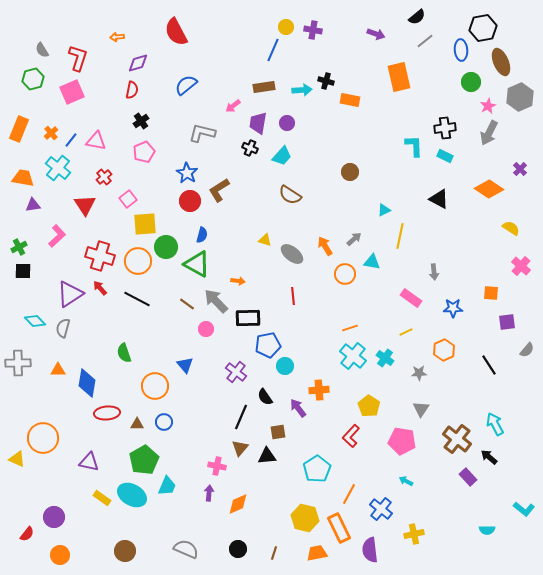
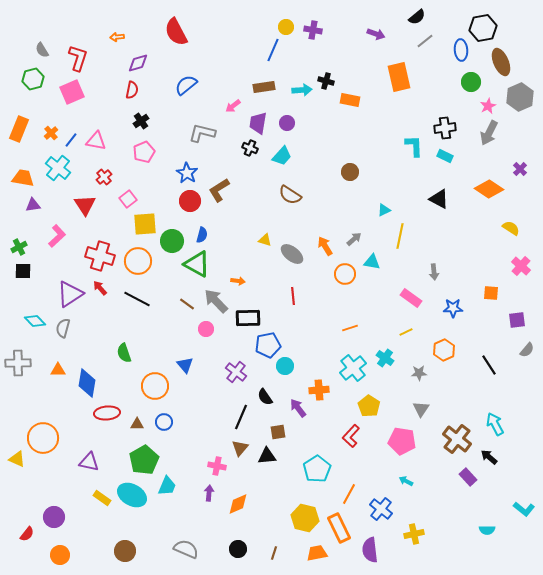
green circle at (166, 247): moved 6 px right, 6 px up
purple square at (507, 322): moved 10 px right, 2 px up
cyan cross at (353, 356): moved 12 px down; rotated 12 degrees clockwise
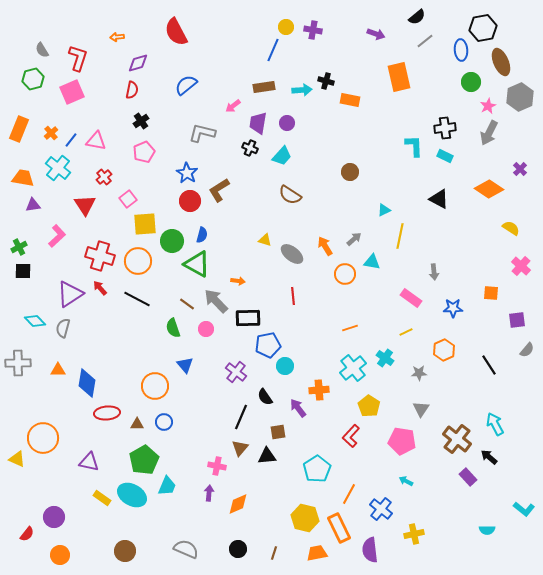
green semicircle at (124, 353): moved 49 px right, 25 px up
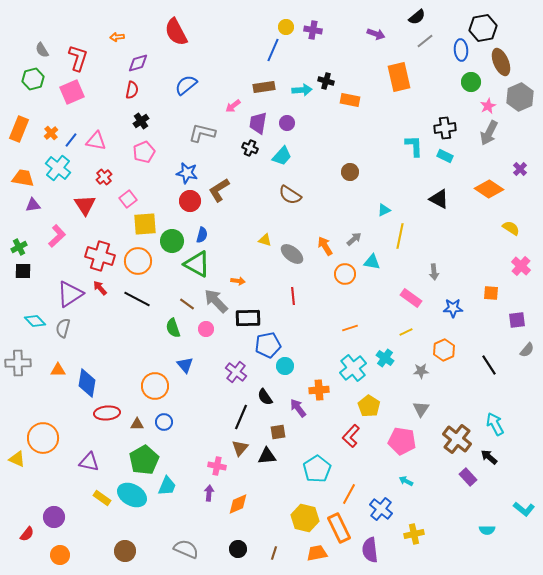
blue star at (187, 173): rotated 20 degrees counterclockwise
gray star at (419, 373): moved 2 px right, 2 px up
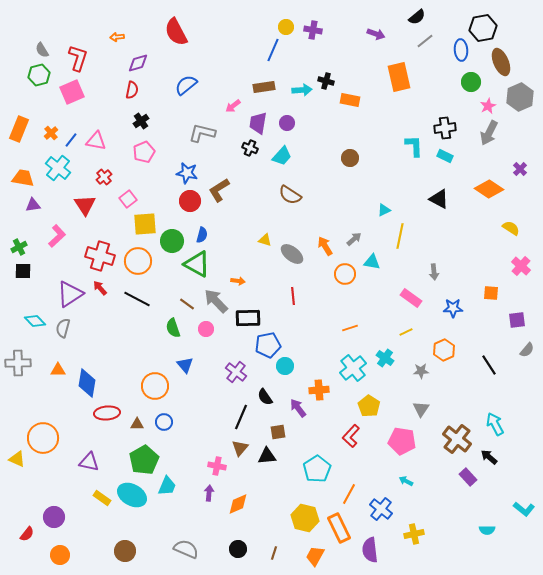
green hexagon at (33, 79): moved 6 px right, 4 px up
brown circle at (350, 172): moved 14 px up
orange trapezoid at (317, 553): moved 2 px left, 3 px down; rotated 50 degrees counterclockwise
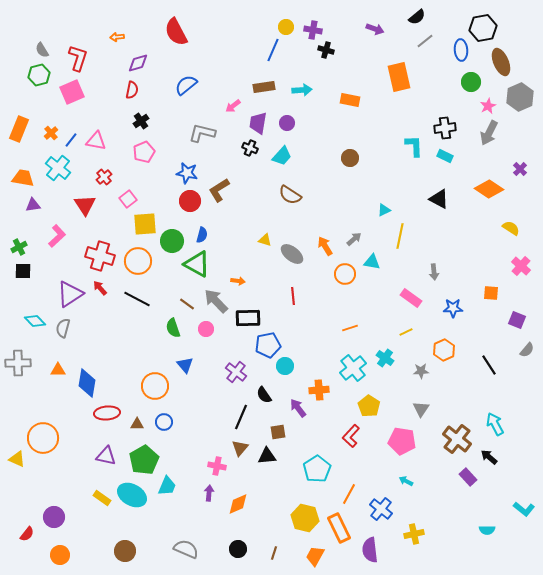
purple arrow at (376, 34): moved 1 px left, 5 px up
black cross at (326, 81): moved 31 px up
purple square at (517, 320): rotated 30 degrees clockwise
black semicircle at (265, 397): moved 1 px left, 2 px up
purple triangle at (89, 462): moved 17 px right, 6 px up
